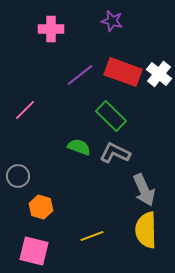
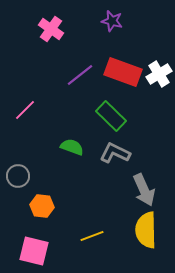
pink cross: rotated 35 degrees clockwise
white cross: rotated 20 degrees clockwise
green semicircle: moved 7 px left
orange hexagon: moved 1 px right, 1 px up; rotated 10 degrees counterclockwise
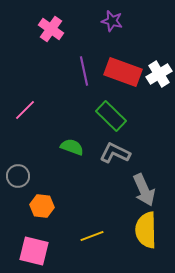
purple line: moved 4 px right, 4 px up; rotated 64 degrees counterclockwise
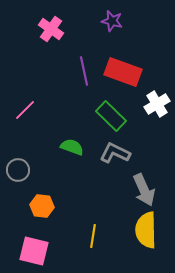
white cross: moved 2 px left, 30 px down
gray circle: moved 6 px up
yellow line: moved 1 px right; rotated 60 degrees counterclockwise
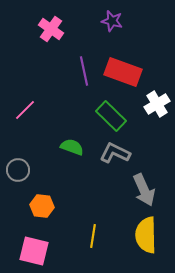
yellow semicircle: moved 5 px down
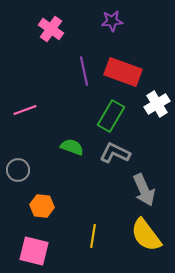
purple star: rotated 20 degrees counterclockwise
pink line: rotated 25 degrees clockwise
green rectangle: rotated 76 degrees clockwise
yellow semicircle: rotated 36 degrees counterclockwise
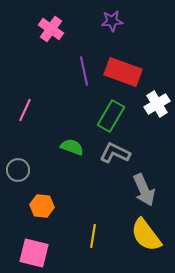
pink line: rotated 45 degrees counterclockwise
pink square: moved 2 px down
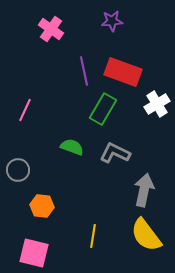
green rectangle: moved 8 px left, 7 px up
gray arrow: rotated 144 degrees counterclockwise
